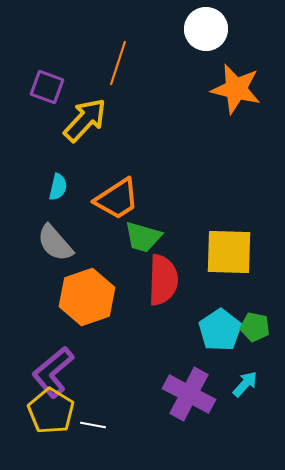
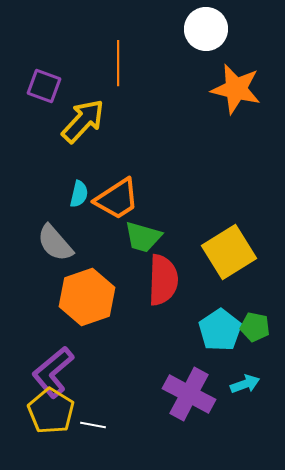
orange line: rotated 18 degrees counterclockwise
purple square: moved 3 px left, 1 px up
yellow arrow: moved 2 px left, 1 px down
cyan semicircle: moved 21 px right, 7 px down
yellow square: rotated 34 degrees counterclockwise
cyan arrow: rotated 28 degrees clockwise
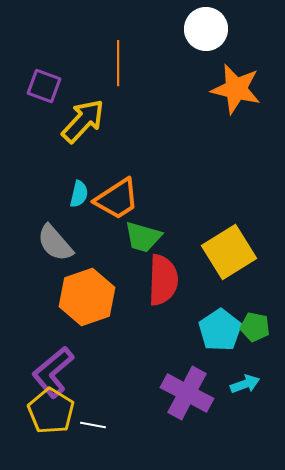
purple cross: moved 2 px left, 1 px up
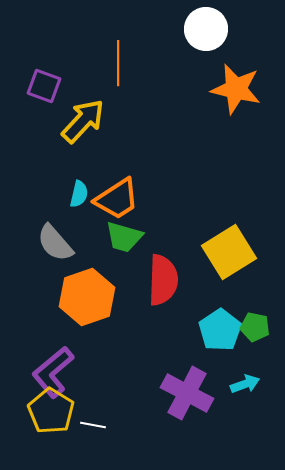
green trapezoid: moved 19 px left
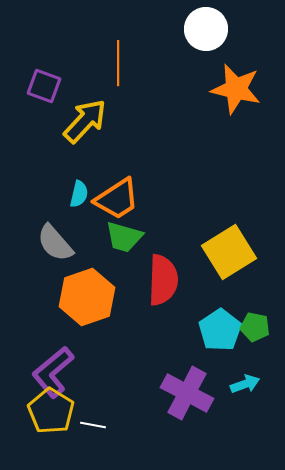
yellow arrow: moved 2 px right
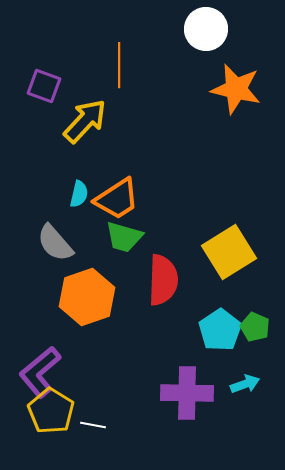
orange line: moved 1 px right, 2 px down
green pentagon: rotated 12 degrees clockwise
purple L-shape: moved 13 px left
purple cross: rotated 27 degrees counterclockwise
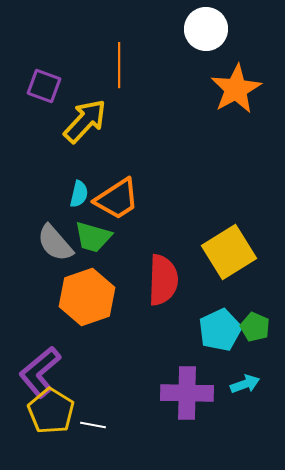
orange star: rotated 30 degrees clockwise
green trapezoid: moved 31 px left
cyan pentagon: rotated 9 degrees clockwise
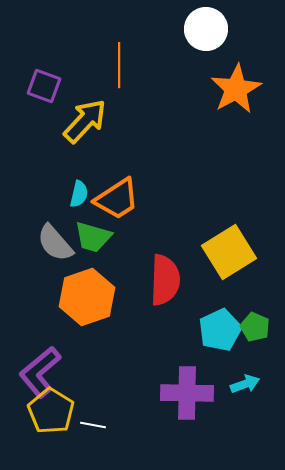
red semicircle: moved 2 px right
